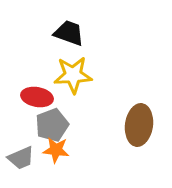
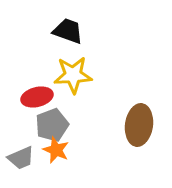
black trapezoid: moved 1 px left, 2 px up
red ellipse: rotated 24 degrees counterclockwise
orange star: rotated 16 degrees clockwise
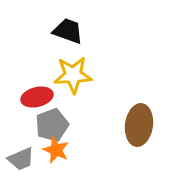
gray trapezoid: moved 1 px down
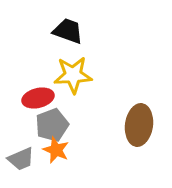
red ellipse: moved 1 px right, 1 px down
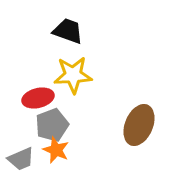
brown ellipse: rotated 15 degrees clockwise
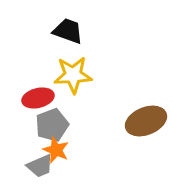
brown ellipse: moved 7 px right, 4 px up; rotated 45 degrees clockwise
gray trapezoid: moved 19 px right, 7 px down
